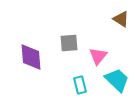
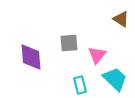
pink triangle: moved 1 px left, 1 px up
cyan trapezoid: moved 2 px left, 1 px up
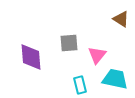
cyan trapezoid: rotated 32 degrees counterclockwise
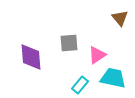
brown triangle: moved 1 px left, 1 px up; rotated 18 degrees clockwise
pink triangle: rotated 18 degrees clockwise
cyan trapezoid: moved 2 px left, 1 px up
cyan rectangle: rotated 54 degrees clockwise
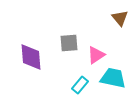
pink triangle: moved 1 px left
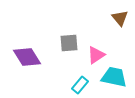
purple diamond: moved 4 px left; rotated 28 degrees counterclockwise
cyan trapezoid: moved 1 px right, 1 px up
